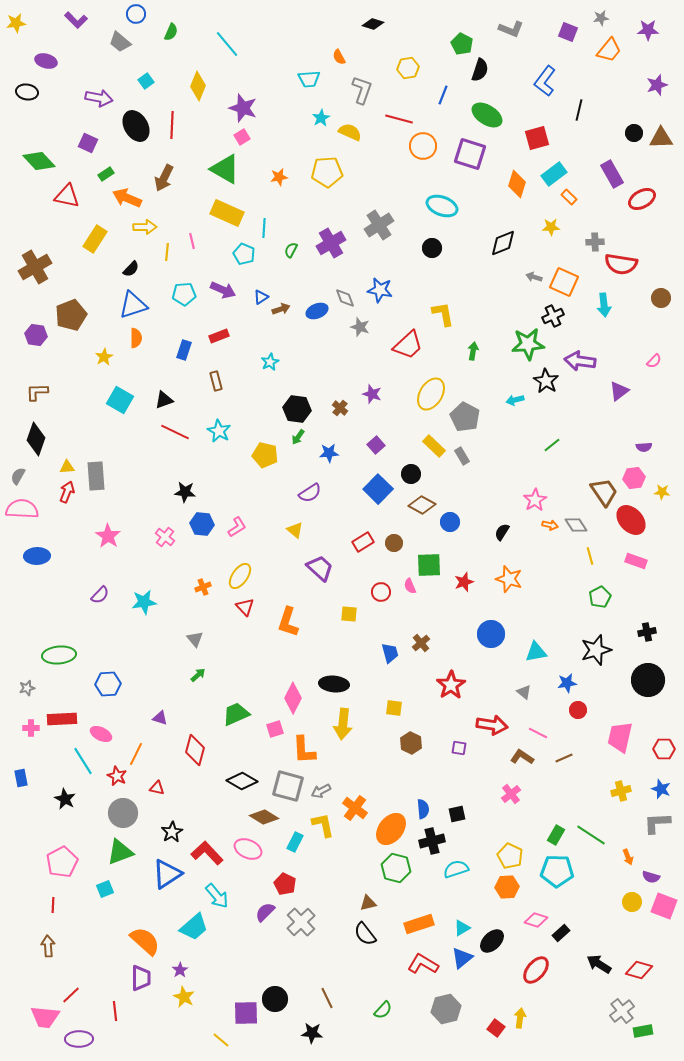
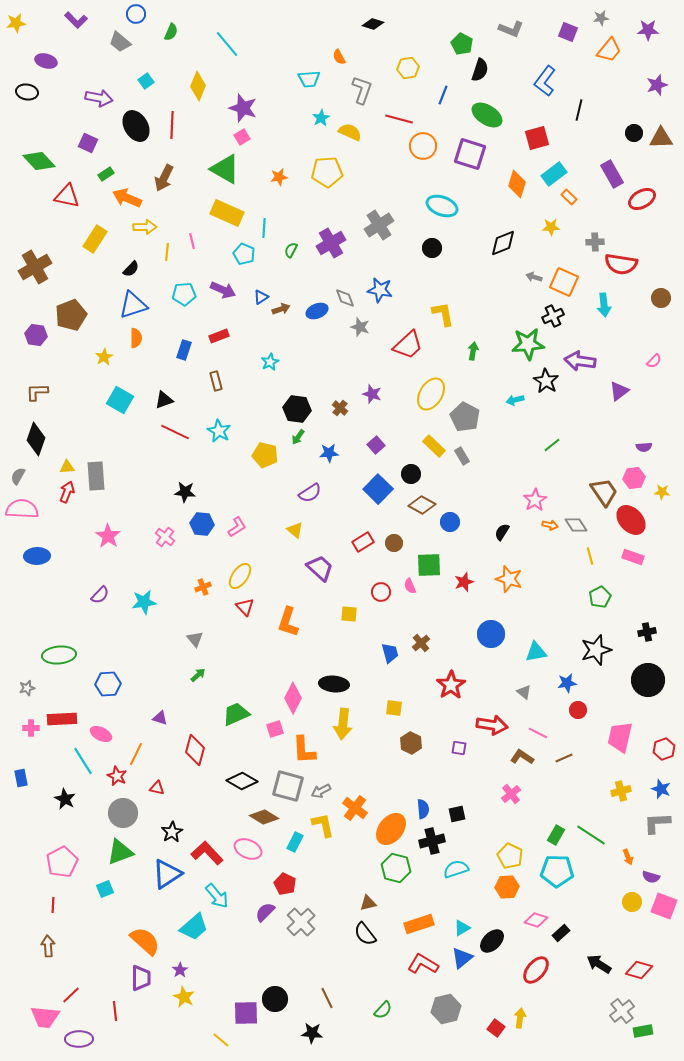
pink rectangle at (636, 561): moved 3 px left, 4 px up
red hexagon at (664, 749): rotated 20 degrees counterclockwise
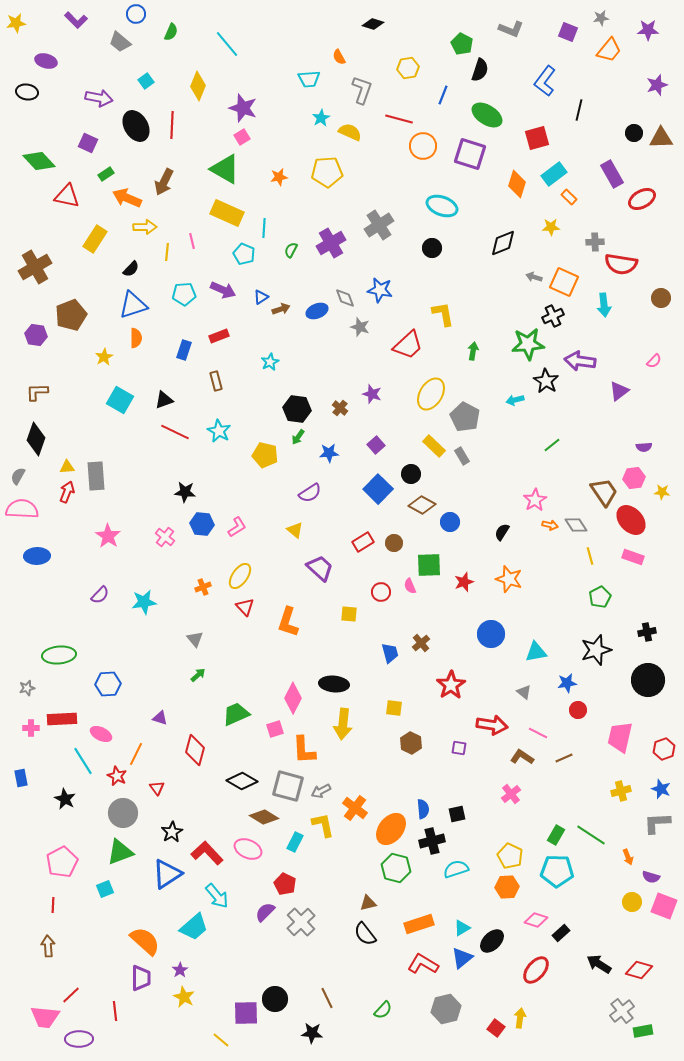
brown arrow at (164, 178): moved 4 px down
red triangle at (157, 788): rotated 42 degrees clockwise
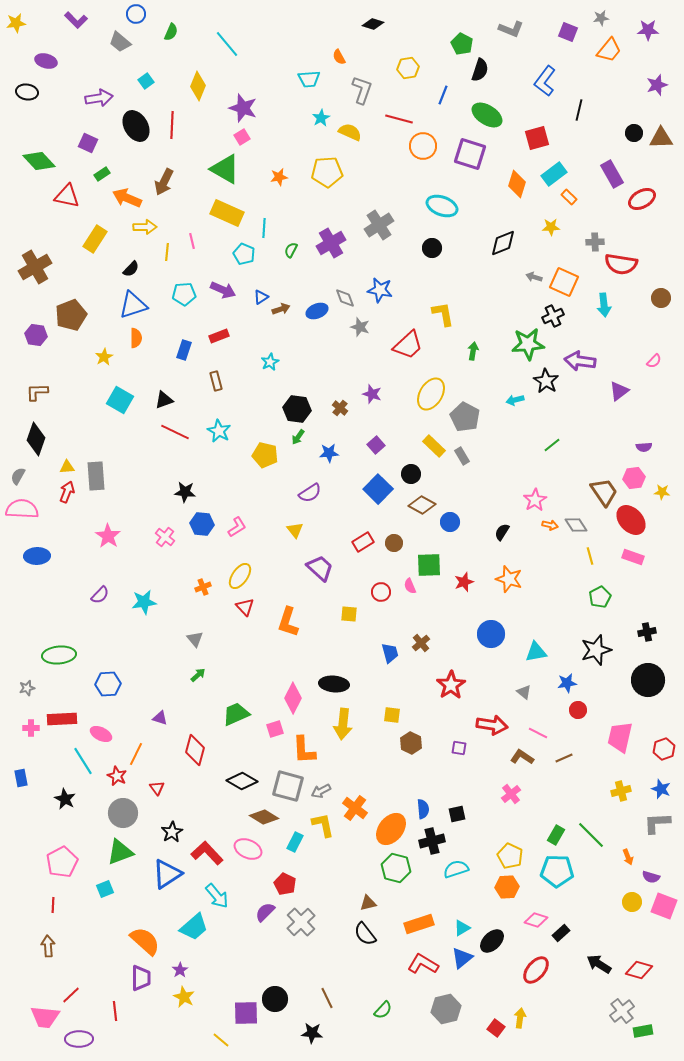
purple arrow at (99, 98): rotated 20 degrees counterclockwise
green rectangle at (106, 174): moved 4 px left
yellow triangle at (295, 530): rotated 12 degrees clockwise
yellow square at (394, 708): moved 2 px left, 7 px down
green line at (591, 835): rotated 12 degrees clockwise
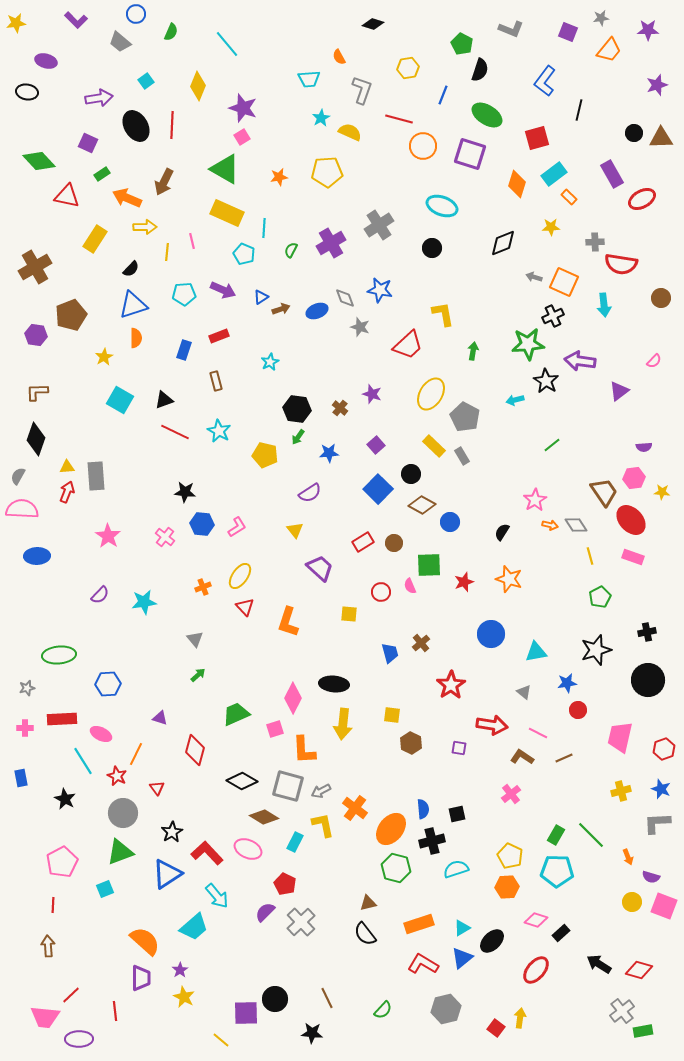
pink cross at (31, 728): moved 6 px left
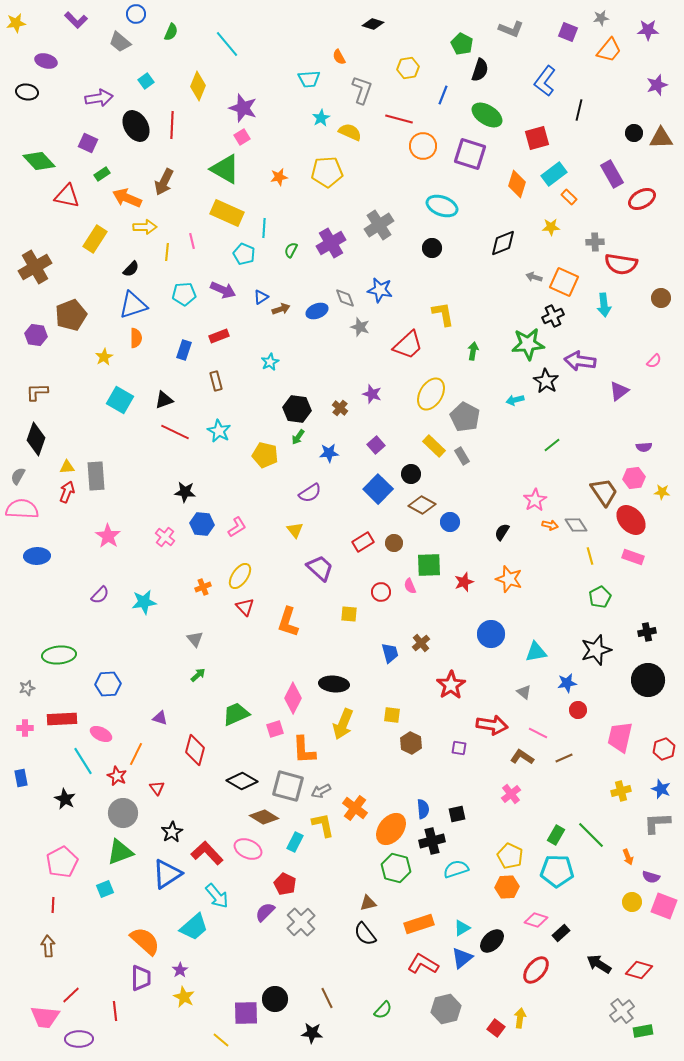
yellow arrow at (343, 724): rotated 16 degrees clockwise
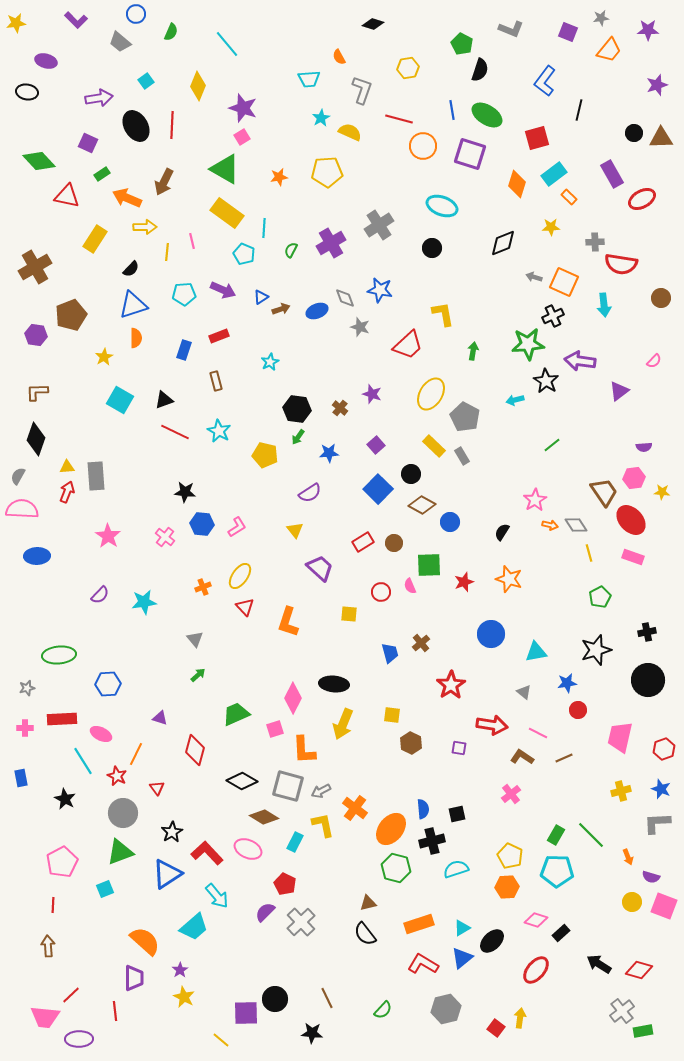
blue line at (443, 95): moved 9 px right, 15 px down; rotated 30 degrees counterclockwise
yellow rectangle at (227, 213): rotated 12 degrees clockwise
yellow line at (590, 556): moved 1 px left, 3 px up
purple trapezoid at (141, 978): moved 7 px left
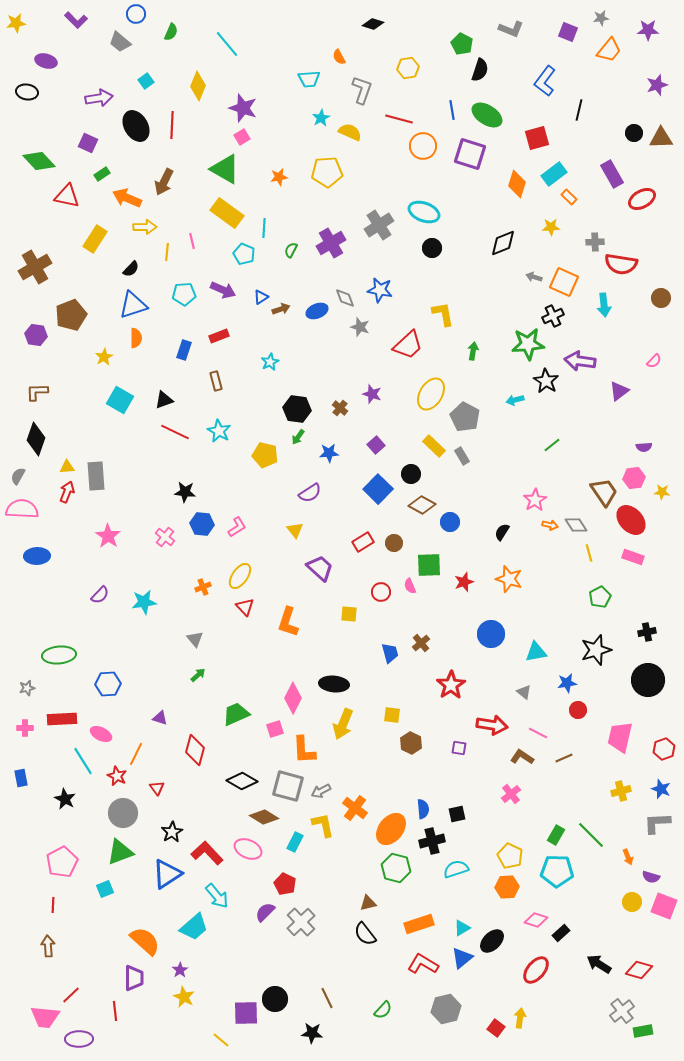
cyan ellipse at (442, 206): moved 18 px left, 6 px down
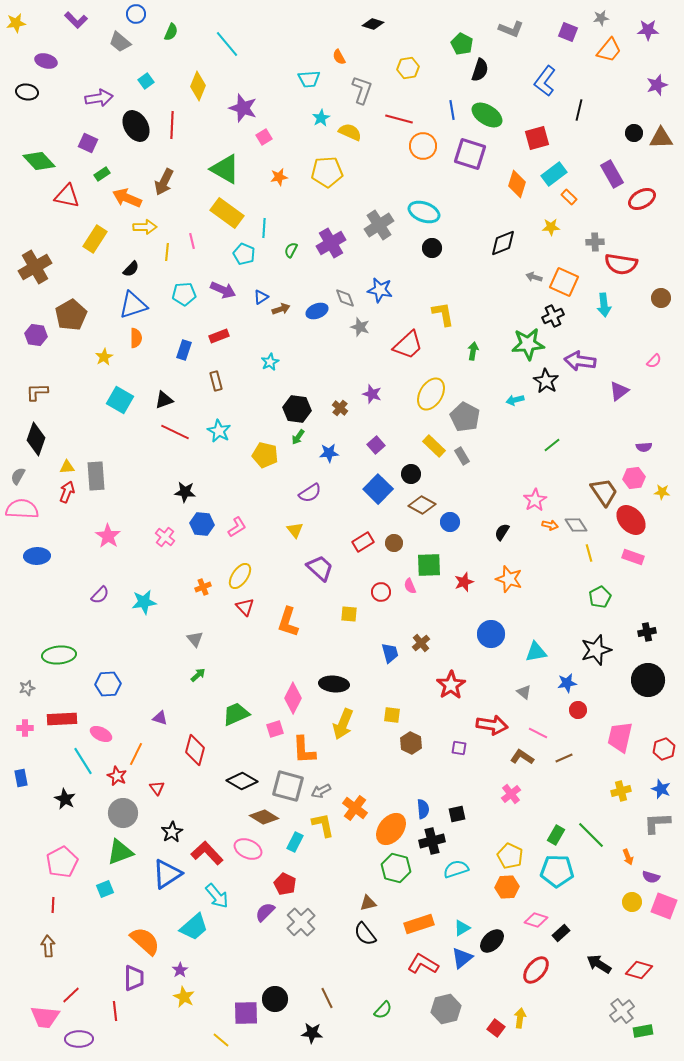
pink square at (242, 137): moved 22 px right
brown pentagon at (71, 315): rotated 8 degrees counterclockwise
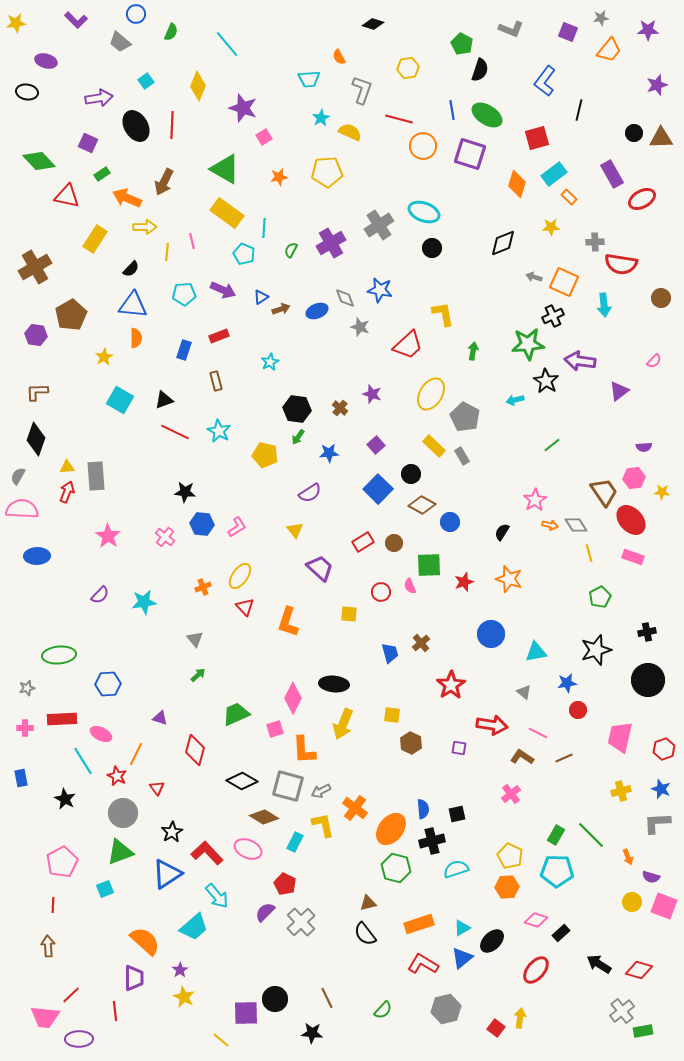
blue triangle at (133, 305): rotated 24 degrees clockwise
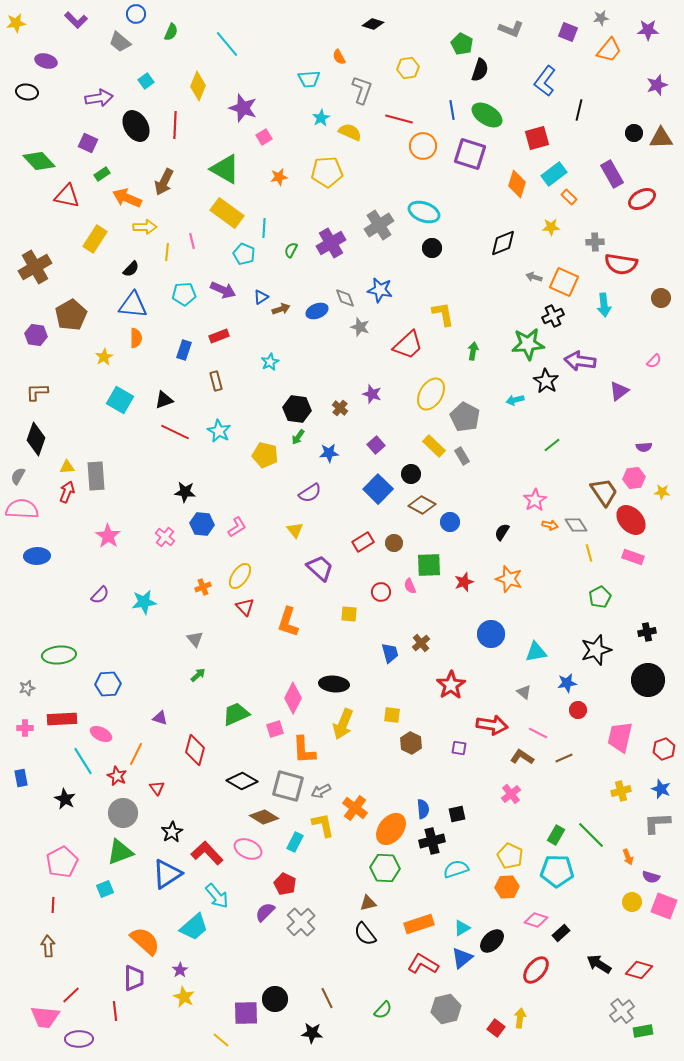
red line at (172, 125): moved 3 px right
green hexagon at (396, 868): moved 11 px left; rotated 12 degrees counterclockwise
